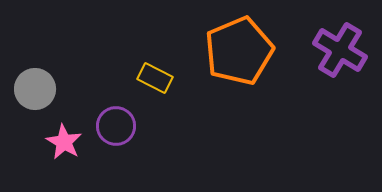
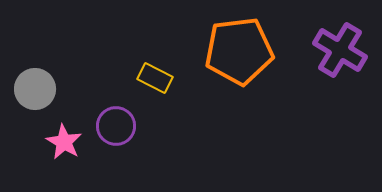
orange pentagon: rotated 16 degrees clockwise
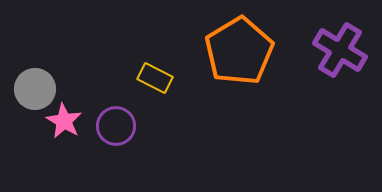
orange pentagon: rotated 24 degrees counterclockwise
pink star: moved 21 px up
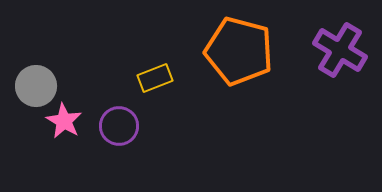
orange pentagon: rotated 26 degrees counterclockwise
yellow rectangle: rotated 48 degrees counterclockwise
gray circle: moved 1 px right, 3 px up
purple circle: moved 3 px right
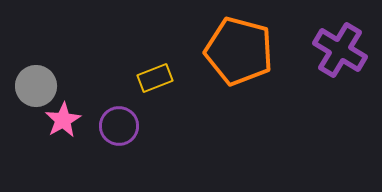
pink star: moved 1 px left, 1 px up; rotated 12 degrees clockwise
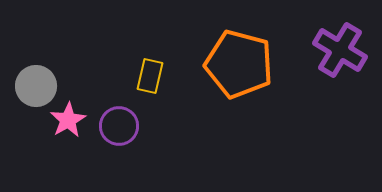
orange pentagon: moved 13 px down
yellow rectangle: moved 5 px left, 2 px up; rotated 56 degrees counterclockwise
pink star: moved 5 px right
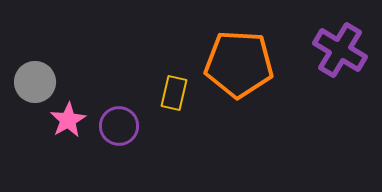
orange pentagon: rotated 12 degrees counterclockwise
yellow rectangle: moved 24 px right, 17 px down
gray circle: moved 1 px left, 4 px up
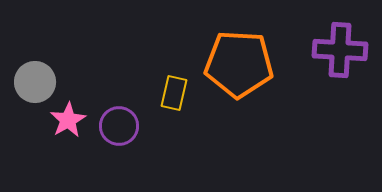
purple cross: rotated 28 degrees counterclockwise
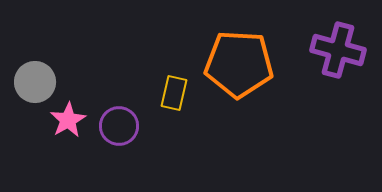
purple cross: moved 2 px left; rotated 12 degrees clockwise
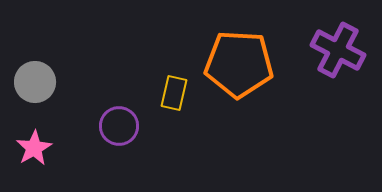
purple cross: rotated 12 degrees clockwise
pink star: moved 34 px left, 28 px down
